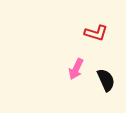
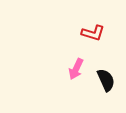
red L-shape: moved 3 px left
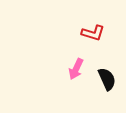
black semicircle: moved 1 px right, 1 px up
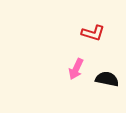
black semicircle: rotated 55 degrees counterclockwise
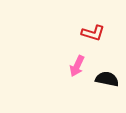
pink arrow: moved 1 px right, 3 px up
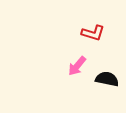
pink arrow: rotated 15 degrees clockwise
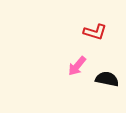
red L-shape: moved 2 px right, 1 px up
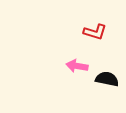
pink arrow: rotated 60 degrees clockwise
